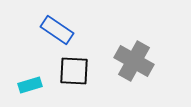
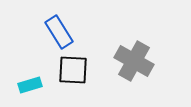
blue rectangle: moved 2 px right, 2 px down; rotated 24 degrees clockwise
black square: moved 1 px left, 1 px up
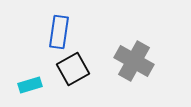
blue rectangle: rotated 40 degrees clockwise
black square: moved 1 px up; rotated 32 degrees counterclockwise
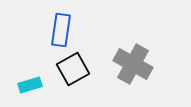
blue rectangle: moved 2 px right, 2 px up
gray cross: moved 1 px left, 3 px down
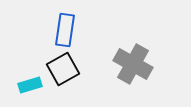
blue rectangle: moved 4 px right
black square: moved 10 px left
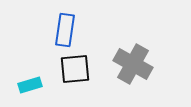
black square: moved 12 px right; rotated 24 degrees clockwise
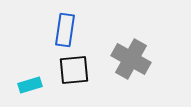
gray cross: moved 2 px left, 5 px up
black square: moved 1 px left, 1 px down
